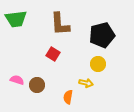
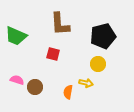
green trapezoid: moved 17 px down; rotated 30 degrees clockwise
black pentagon: moved 1 px right, 1 px down
red square: rotated 16 degrees counterclockwise
brown circle: moved 2 px left, 2 px down
orange semicircle: moved 5 px up
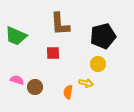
red square: moved 1 px up; rotated 16 degrees counterclockwise
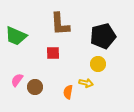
pink semicircle: rotated 72 degrees counterclockwise
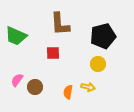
yellow arrow: moved 2 px right, 4 px down
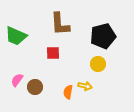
yellow arrow: moved 3 px left, 1 px up
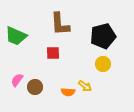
yellow circle: moved 5 px right
yellow arrow: rotated 24 degrees clockwise
orange semicircle: rotated 96 degrees counterclockwise
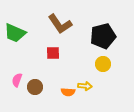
brown L-shape: rotated 30 degrees counterclockwise
green trapezoid: moved 1 px left, 3 px up
pink semicircle: rotated 16 degrees counterclockwise
yellow arrow: rotated 32 degrees counterclockwise
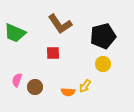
yellow arrow: rotated 120 degrees clockwise
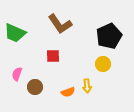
black pentagon: moved 6 px right; rotated 10 degrees counterclockwise
red square: moved 3 px down
pink semicircle: moved 6 px up
yellow arrow: moved 2 px right; rotated 40 degrees counterclockwise
orange semicircle: rotated 24 degrees counterclockwise
